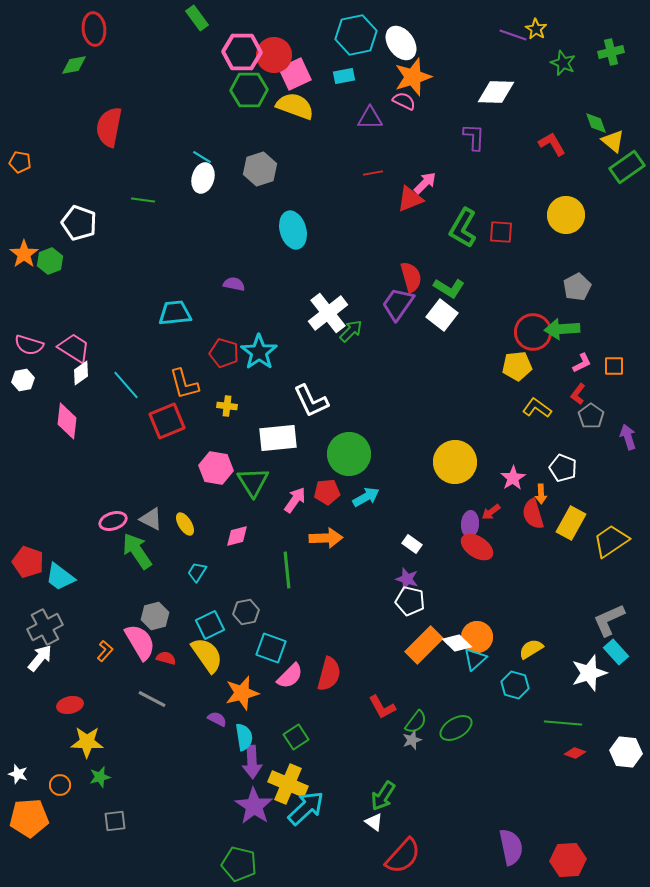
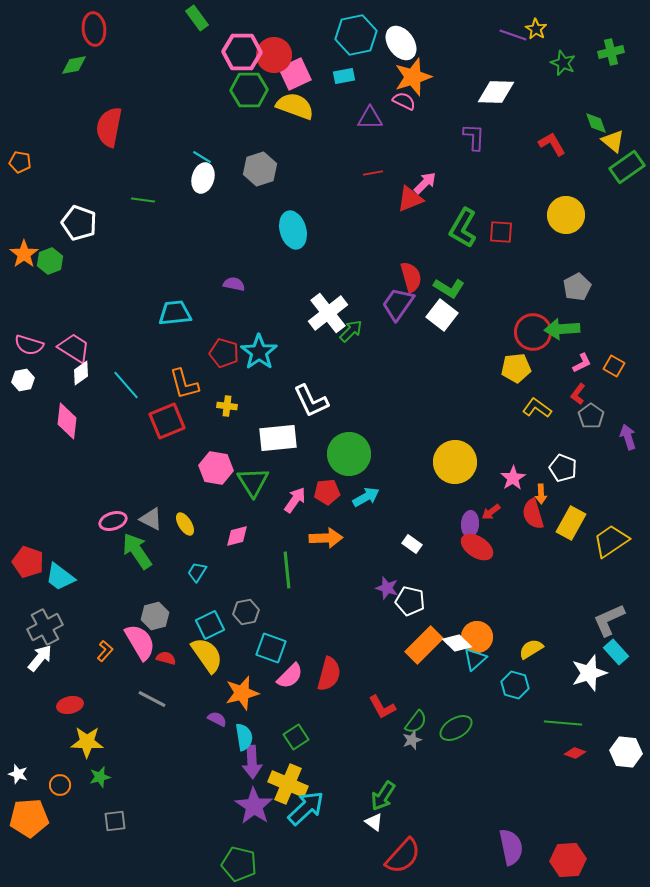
yellow pentagon at (517, 366): moved 1 px left, 2 px down
orange square at (614, 366): rotated 30 degrees clockwise
purple star at (407, 579): moved 20 px left, 9 px down
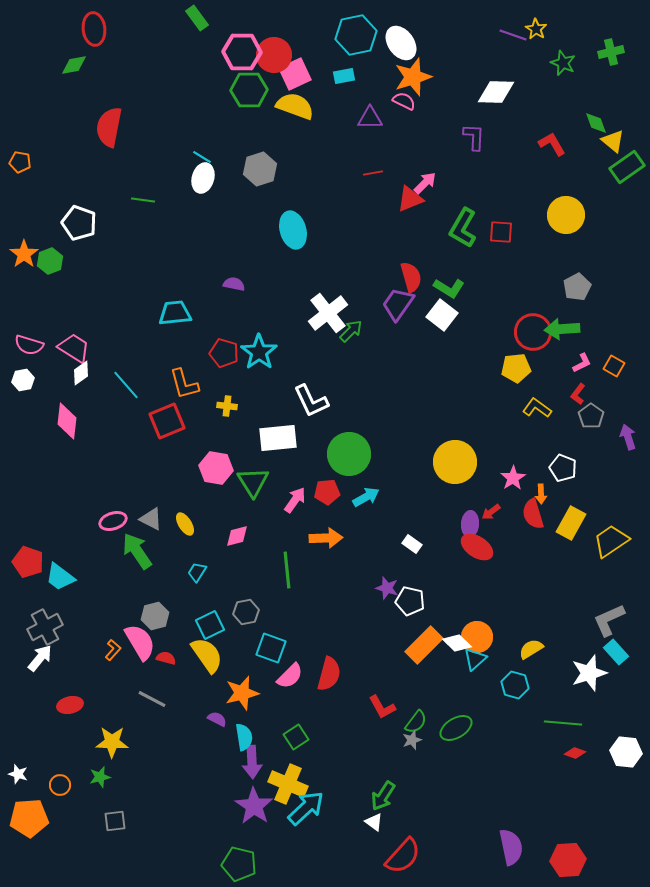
orange L-shape at (105, 651): moved 8 px right, 1 px up
yellow star at (87, 742): moved 25 px right
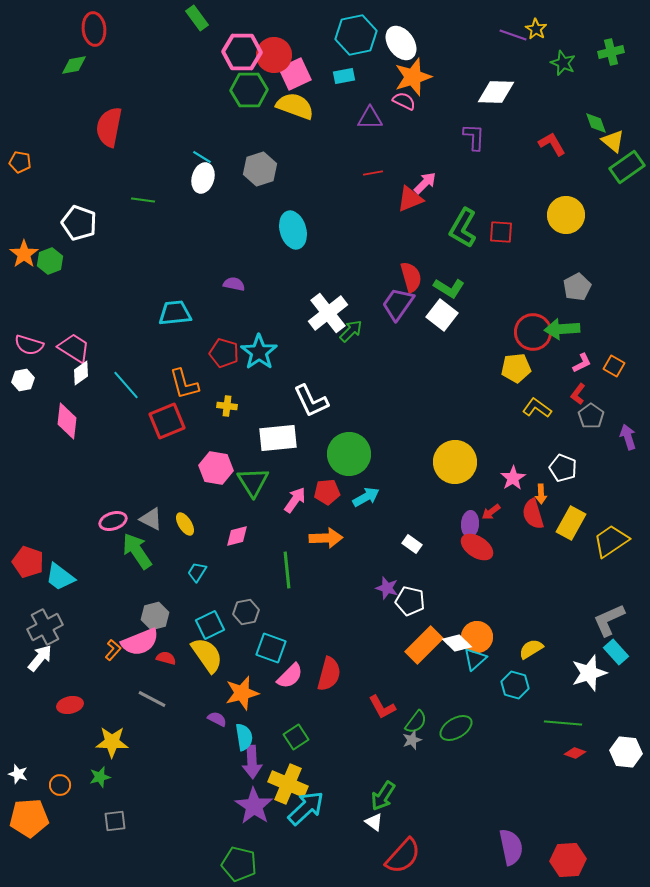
pink semicircle at (140, 642): rotated 99 degrees clockwise
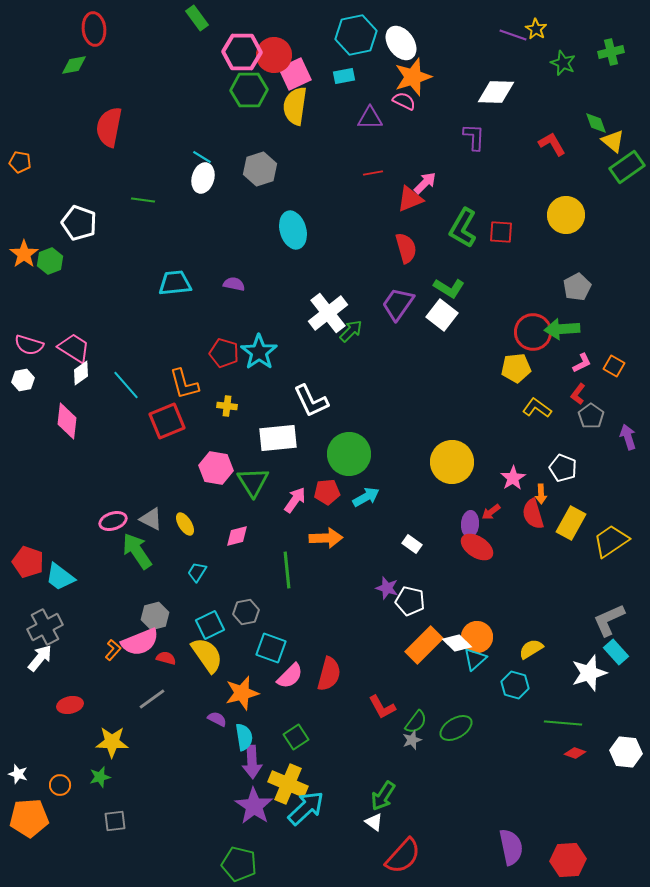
yellow semicircle at (295, 106): rotated 102 degrees counterclockwise
red semicircle at (411, 277): moved 5 px left, 29 px up
cyan trapezoid at (175, 313): moved 30 px up
yellow circle at (455, 462): moved 3 px left
gray line at (152, 699): rotated 64 degrees counterclockwise
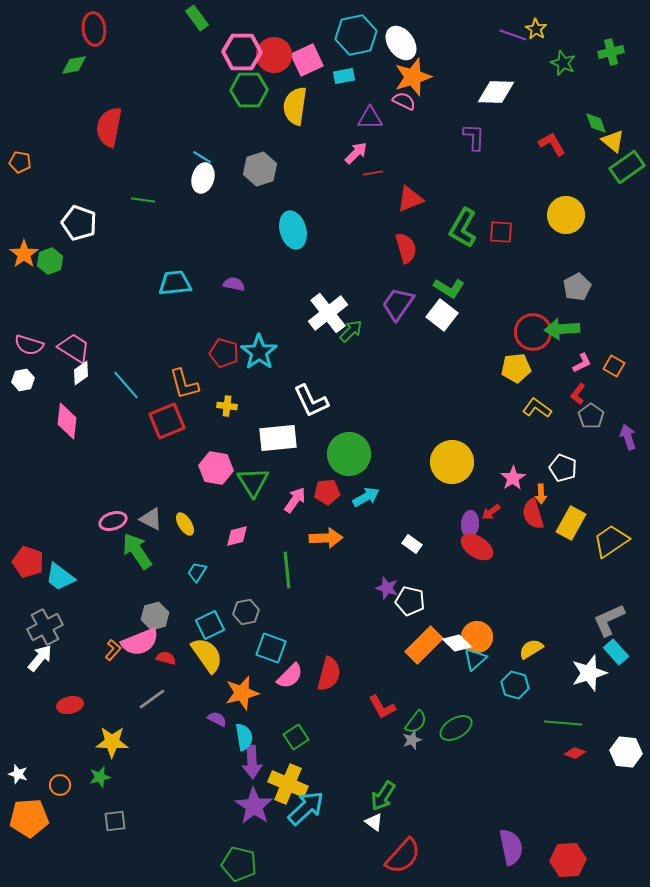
pink square at (295, 74): moved 12 px right, 14 px up
pink arrow at (425, 183): moved 69 px left, 30 px up
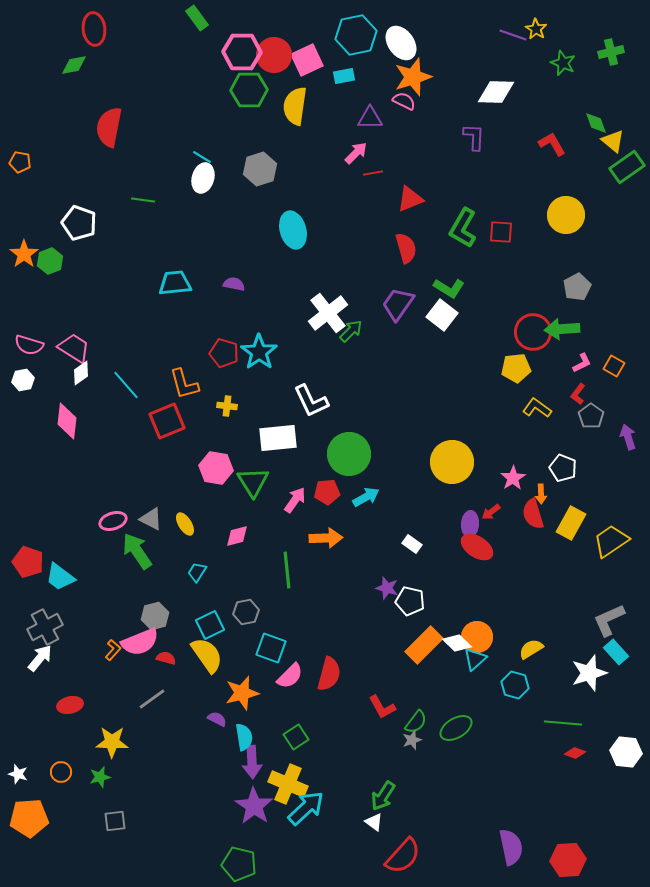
orange circle at (60, 785): moved 1 px right, 13 px up
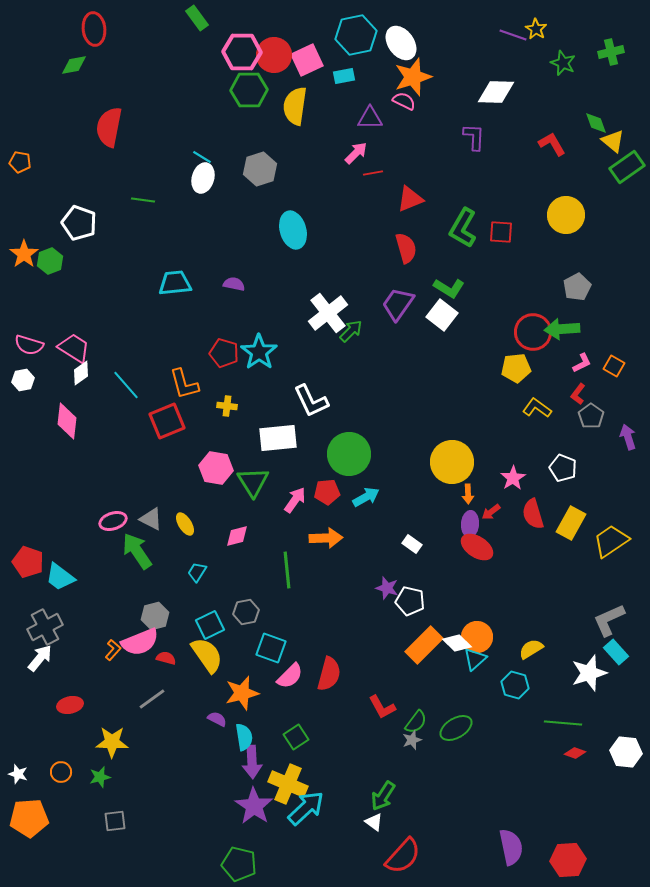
orange arrow at (541, 494): moved 73 px left
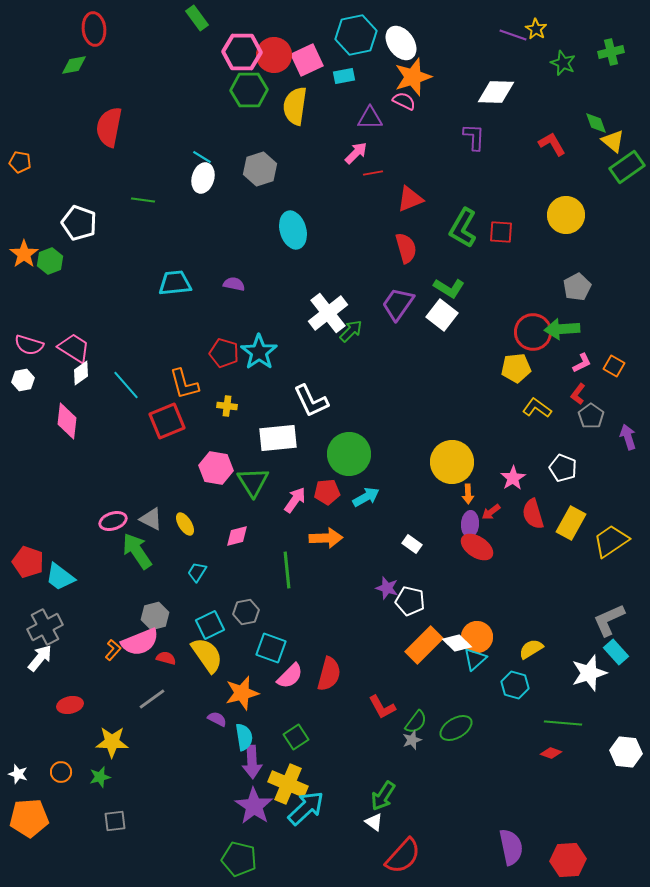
red diamond at (575, 753): moved 24 px left
green pentagon at (239, 864): moved 5 px up
